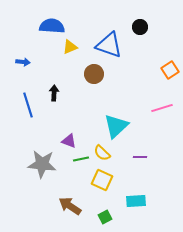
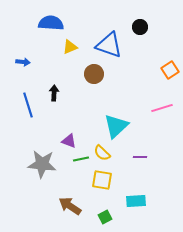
blue semicircle: moved 1 px left, 3 px up
yellow square: rotated 15 degrees counterclockwise
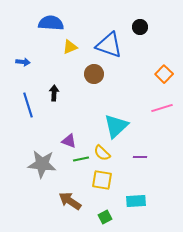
orange square: moved 6 px left, 4 px down; rotated 12 degrees counterclockwise
brown arrow: moved 5 px up
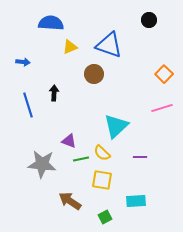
black circle: moved 9 px right, 7 px up
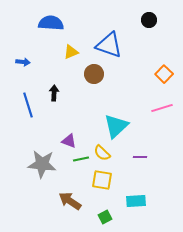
yellow triangle: moved 1 px right, 5 px down
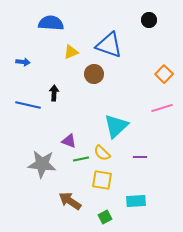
blue line: rotated 60 degrees counterclockwise
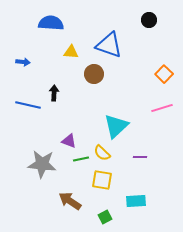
yellow triangle: rotated 28 degrees clockwise
